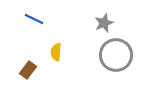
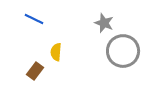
gray star: rotated 30 degrees counterclockwise
gray circle: moved 7 px right, 4 px up
brown rectangle: moved 7 px right, 1 px down
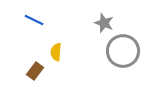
blue line: moved 1 px down
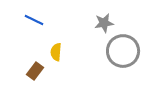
gray star: rotated 30 degrees counterclockwise
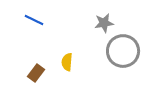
yellow semicircle: moved 11 px right, 10 px down
brown rectangle: moved 1 px right, 2 px down
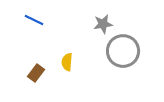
gray star: moved 1 px left, 1 px down
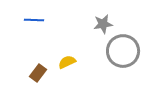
blue line: rotated 24 degrees counterclockwise
yellow semicircle: rotated 60 degrees clockwise
brown rectangle: moved 2 px right
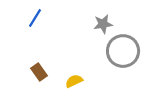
blue line: moved 1 px right, 2 px up; rotated 60 degrees counterclockwise
yellow semicircle: moved 7 px right, 19 px down
brown rectangle: moved 1 px right, 1 px up; rotated 72 degrees counterclockwise
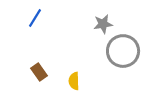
yellow semicircle: rotated 66 degrees counterclockwise
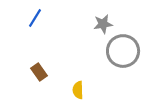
yellow semicircle: moved 4 px right, 9 px down
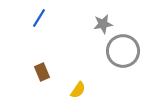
blue line: moved 4 px right
brown rectangle: moved 3 px right; rotated 12 degrees clockwise
yellow semicircle: rotated 144 degrees counterclockwise
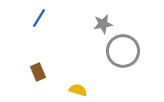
brown rectangle: moved 4 px left
yellow semicircle: rotated 108 degrees counterclockwise
